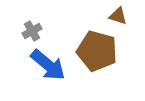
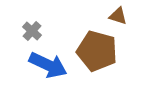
gray cross: rotated 18 degrees counterclockwise
blue arrow: rotated 15 degrees counterclockwise
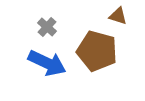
gray cross: moved 15 px right, 4 px up
blue arrow: moved 1 px left, 2 px up
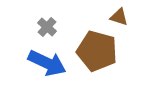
brown triangle: moved 1 px right, 1 px down
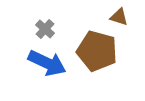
gray cross: moved 2 px left, 2 px down
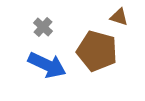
gray cross: moved 2 px left, 2 px up
blue arrow: moved 2 px down
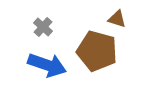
brown triangle: moved 2 px left, 2 px down
blue arrow: rotated 6 degrees counterclockwise
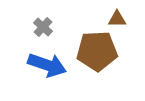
brown triangle: rotated 18 degrees counterclockwise
brown pentagon: rotated 18 degrees counterclockwise
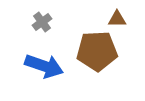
gray cross: moved 1 px left, 5 px up; rotated 12 degrees clockwise
blue arrow: moved 3 px left, 1 px down
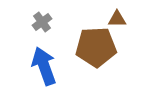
brown pentagon: moved 1 px left, 4 px up
blue arrow: rotated 129 degrees counterclockwise
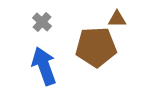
gray cross: rotated 12 degrees counterclockwise
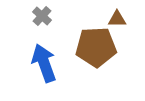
gray cross: moved 6 px up
blue arrow: moved 3 px up
